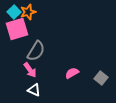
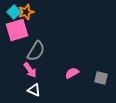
orange star: moved 2 px left
pink square: moved 1 px down
gray square: rotated 24 degrees counterclockwise
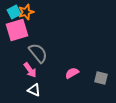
cyan square: rotated 16 degrees clockwise
gray semicircle: moved 2 px right, 2 px down; rotated 70 degrees counterclockwise
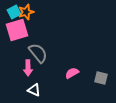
pink arrow: moved 2 px left, 2 px up; rotated 35 degrees clockwise
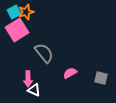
pink square: rotated 15 degrees counterclockwise
gray semicircle: moved 6 px right
pink arrow: moved 11 px down
pink semicircle: moved 2 px left
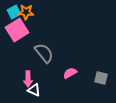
orange star: rotated 21 degrees clockwise
